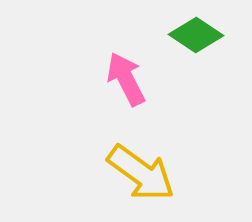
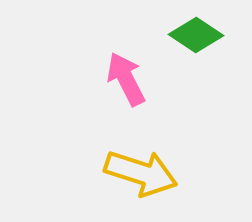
yellow arrow: rotated 18 degrees counterclockwise
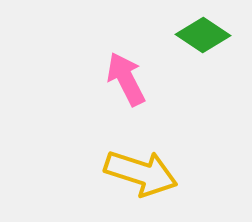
green diamond: moved 7 px right
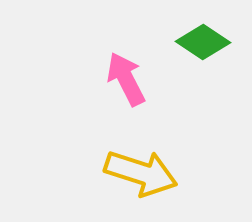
green diamond: moved 7 px down
